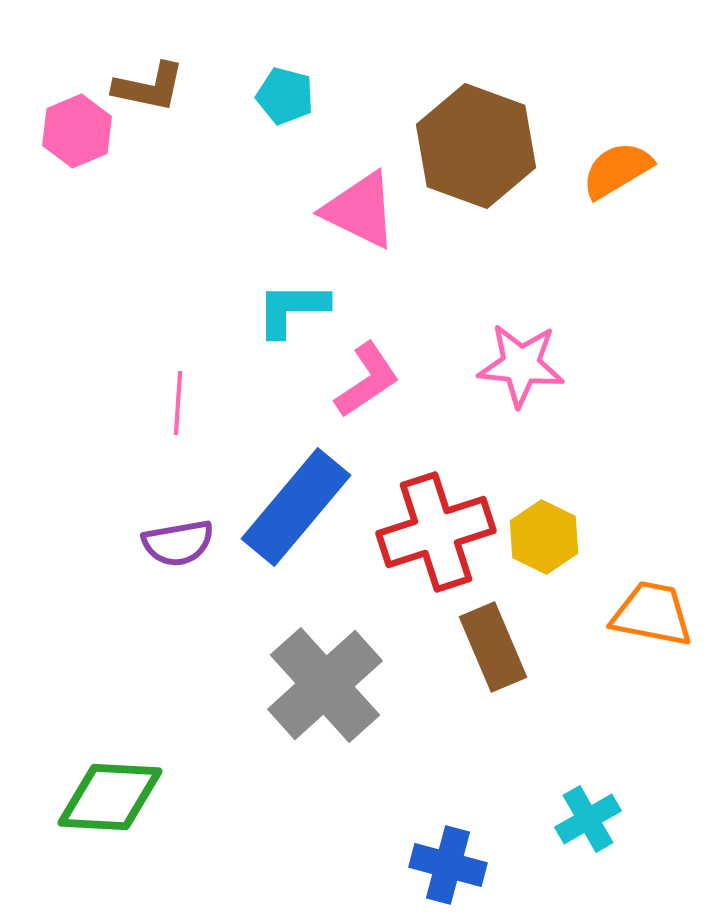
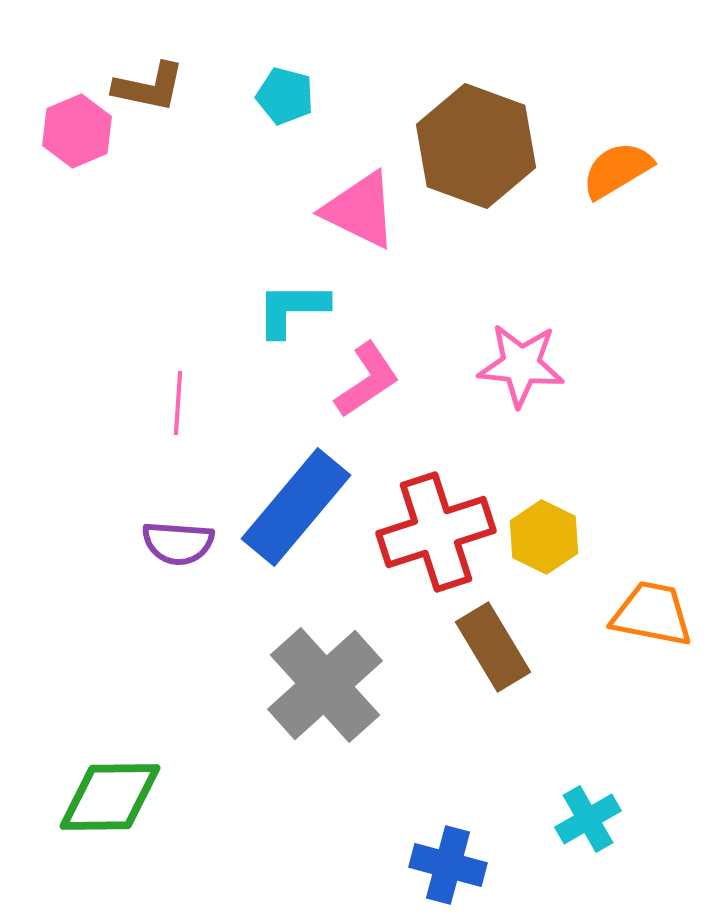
purple semicircle: rotated 14 degrees clockwise
brown rectangle: rotated 8 degrees counterclockwise
green diamond: rotated 4 degrees counterclockwise
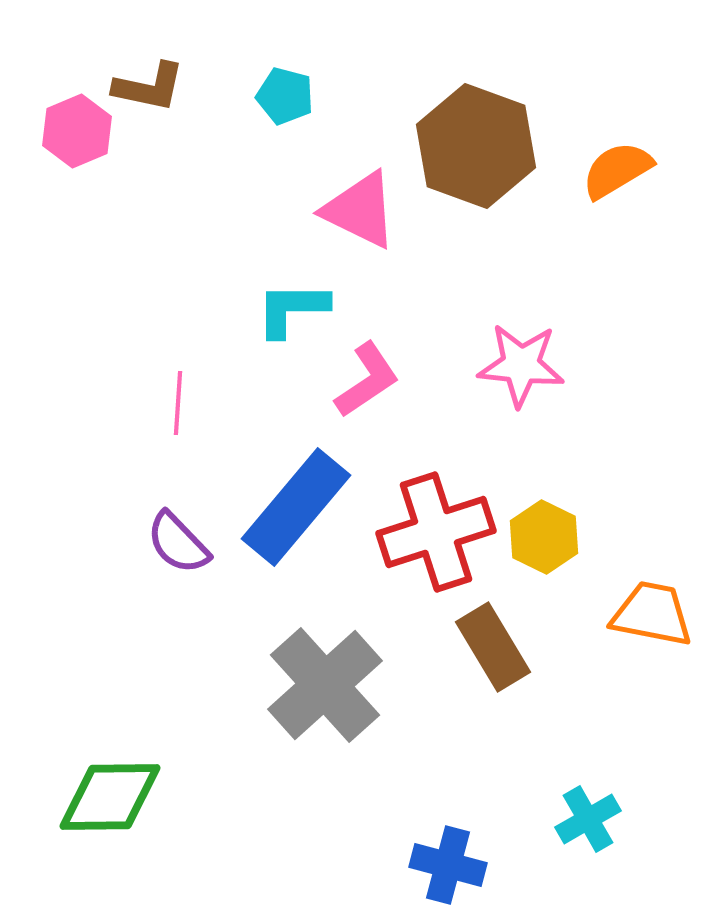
purple semicircle: rotated 42 degrees clockwise
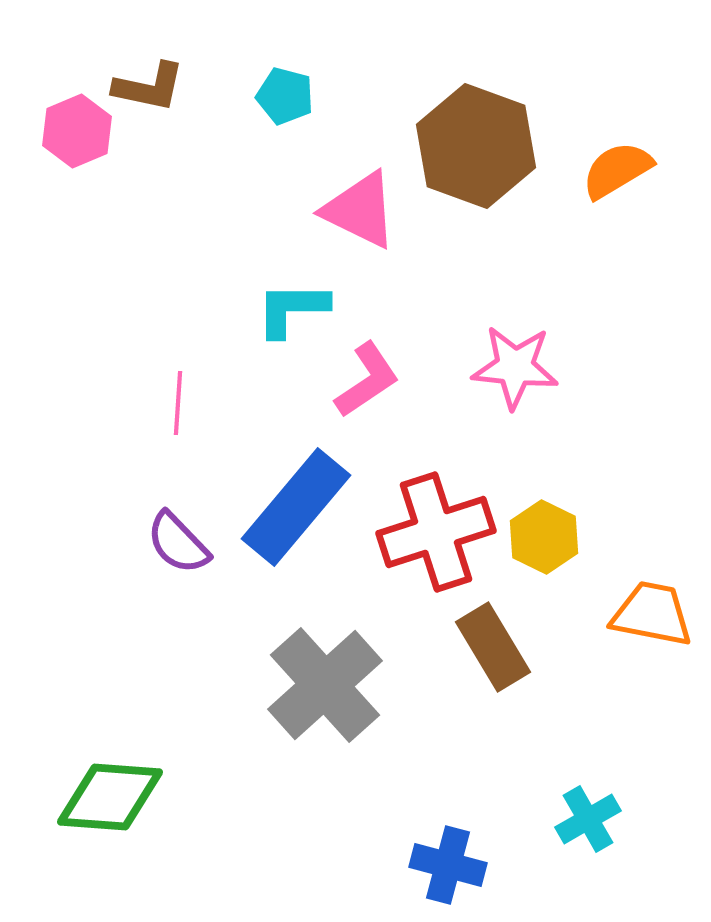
pink star: moved 6 px left, 2 px down
green diamond: rotated 5 degrees clockwise
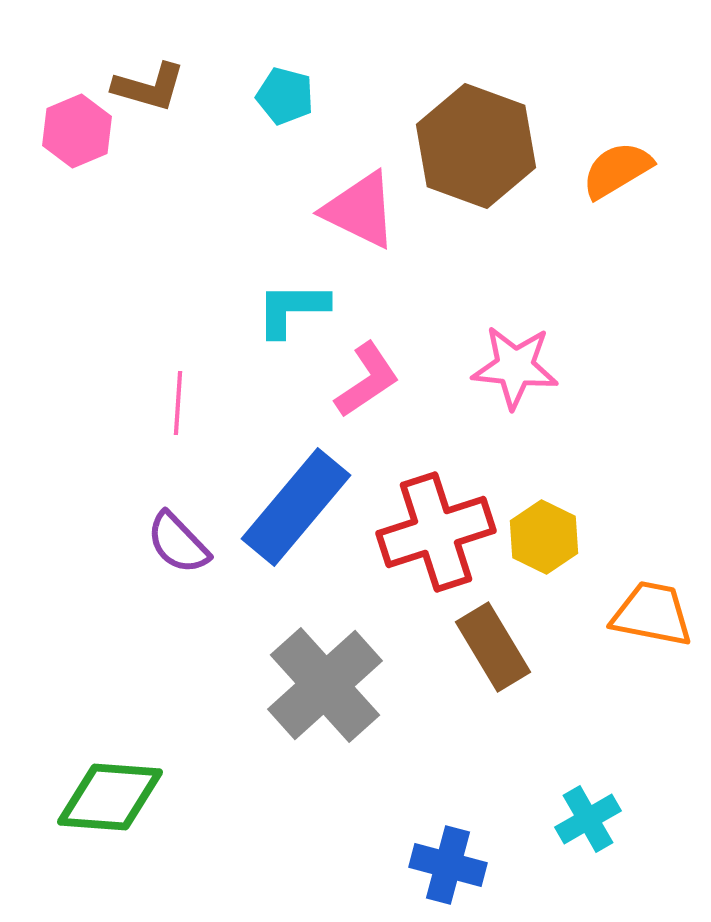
brown L-shape: rotated 4 degrees clockwise
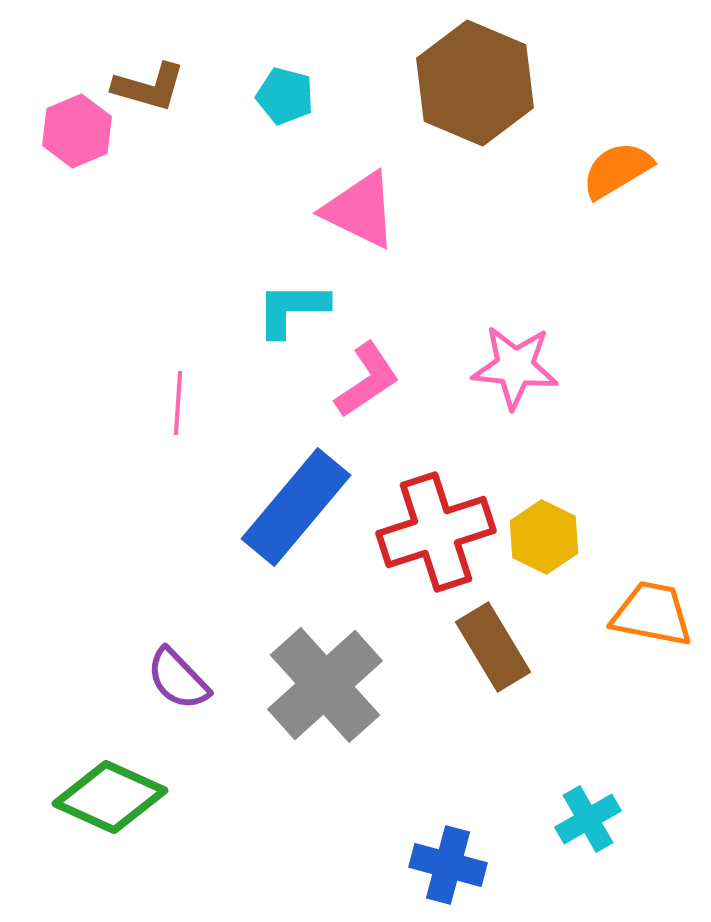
brown hexagon: moved 1 px left, 63 px up; rotated 3 degrees clockwise
purple semicircle: moved 136 px down
green diamond: rotated 20 degrees clockwise
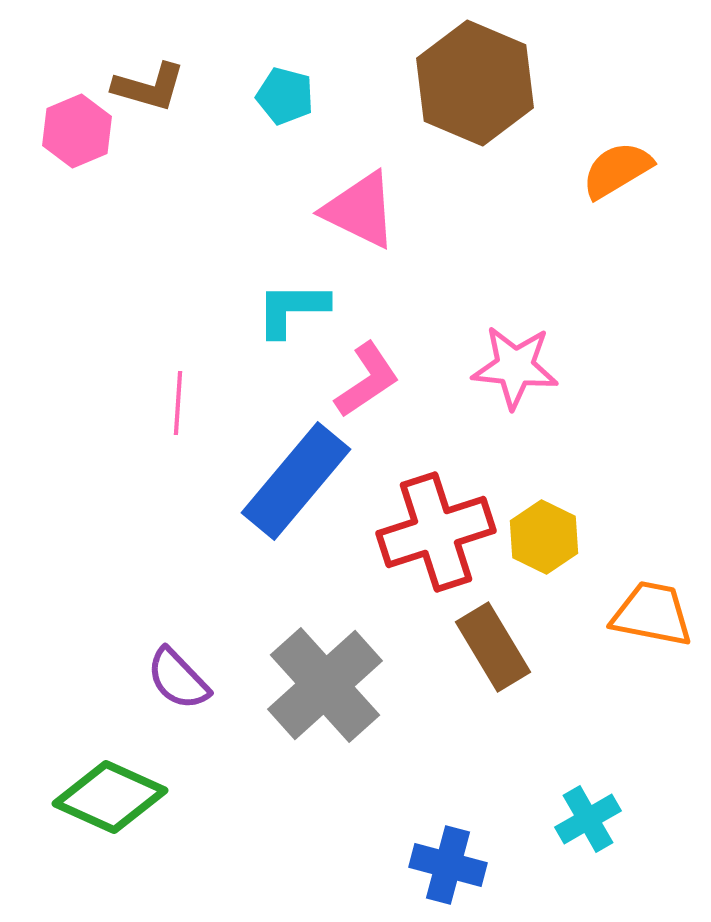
blue rectangle: moved 26 px up
